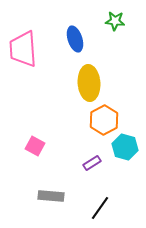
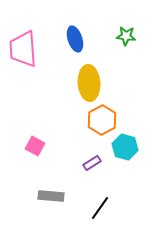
green star: moved 11 px right, 15 px down
orange hexagon: moved 2 px left
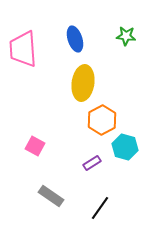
yellow ellipse: moved 6 px left; rotated 12 degrees clockwise
gray rectangle: rotated 30 degrees clockwise
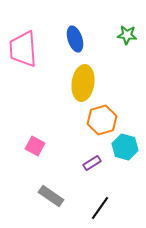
green star: moved 1 px right, 1 px up
orange hexagon: rotated 12 degrees clockwise
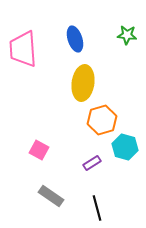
pink square: moved 4 px right, 4 px down
black line: moved 3 px left; rotated 50 degrees counterclockwise
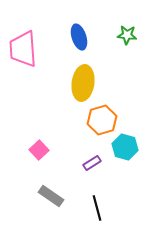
blue ellipse: moved 4 px right, 2 px up
pink square: rotated 18 degrees clockwise
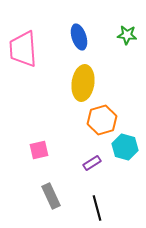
pink square: rotated 30 degrees clockwise
gray rectangle: rotated 30 degrees clockwise
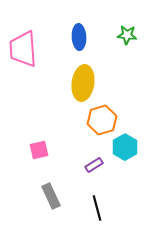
blue ellipse: rotated 15 degrees clockwise
cyan hexagon: rotated 15 degrees clockwise
purple rectangle: moved 2 px right, 2 px down
